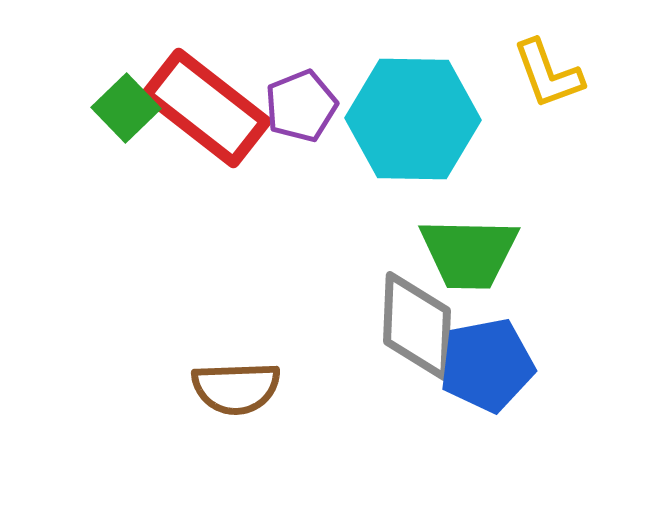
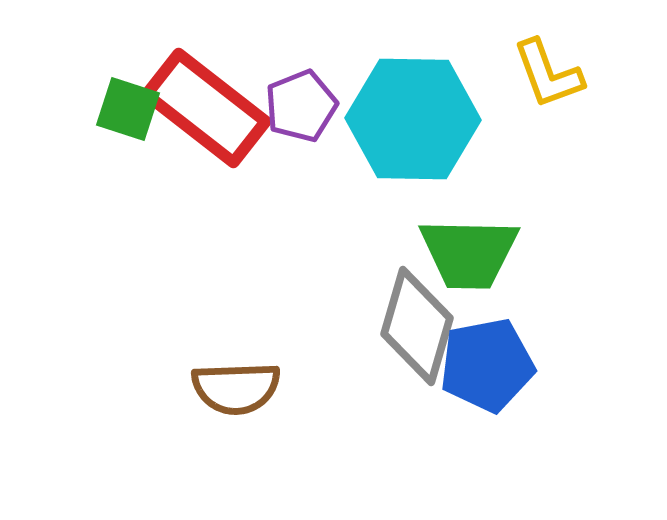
green square: moved 2 px right, 1 px down; rotated 28 degrees counterclockwise
gray diamond: rotated 14 degrees clockwise
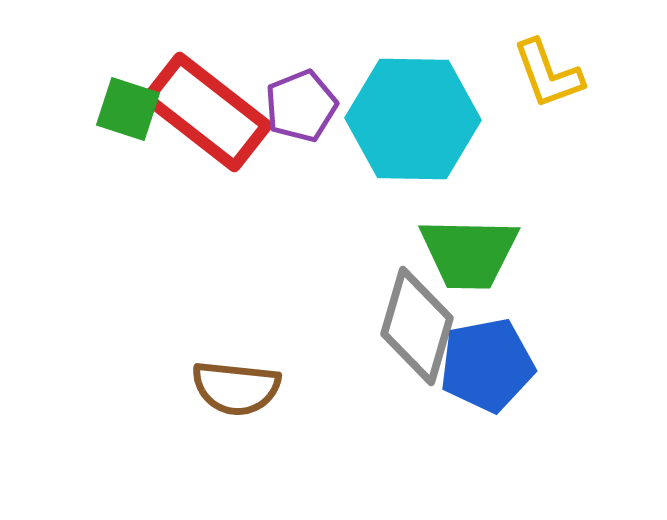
red rectangle: moved 1 px right, 4 px down
brown semicircle: rotated 8 degrees clockwise
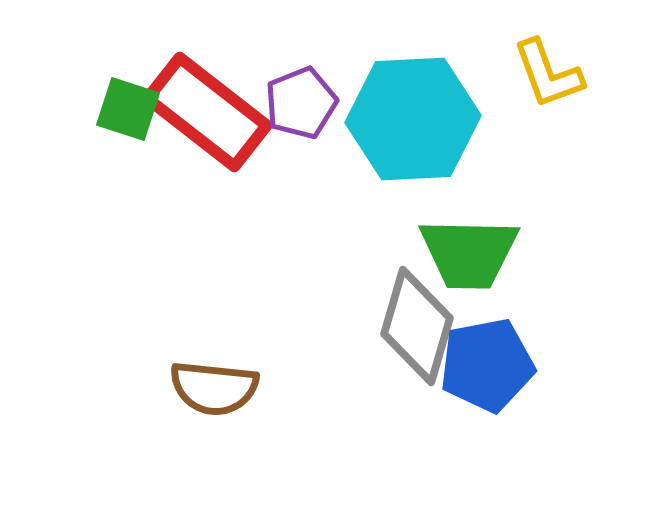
purple pentagon: moved 3 px up
cyan hexagon: rotated 4 degrees counterclockwise
brown semicircle: moved 22 px left
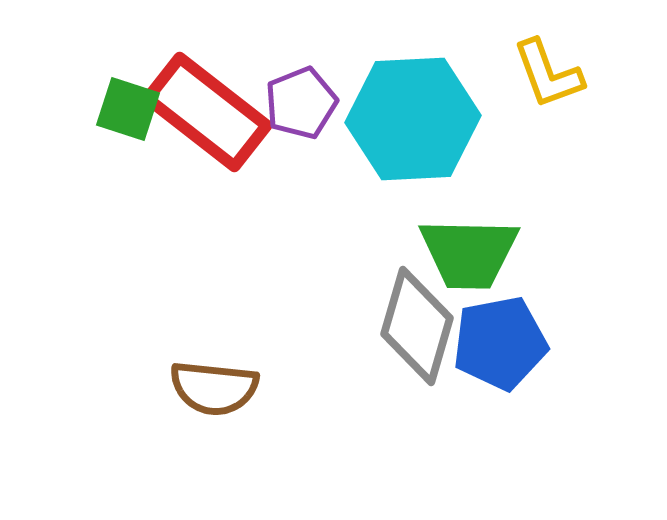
blue pentagon: moved 13 px right, 22 px up
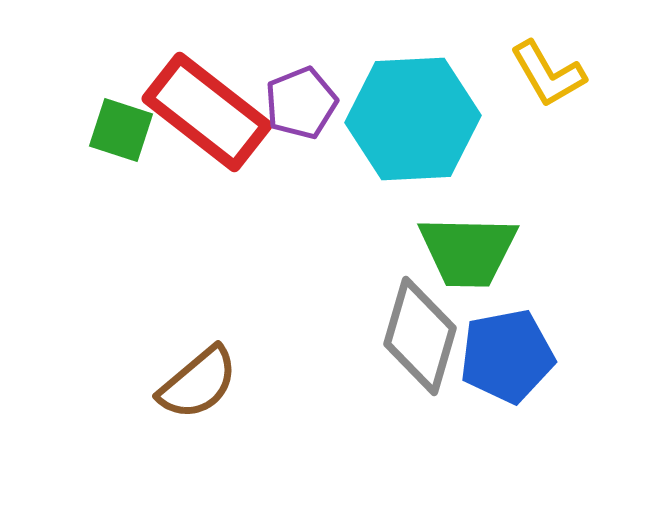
yellow L-shape: rotated 10 degrees counterclockwise
green square: moved 7 px left, 21 px down
green trapezoid: moved 1 px left, 2 px up
gray diamond: moved 3 px right, 10 px down
blue pentagon: moved 7 px right, 13 px down
brown semicircle: moved 16 px left, 5 px up; rotated 46 degrees counterclockwise
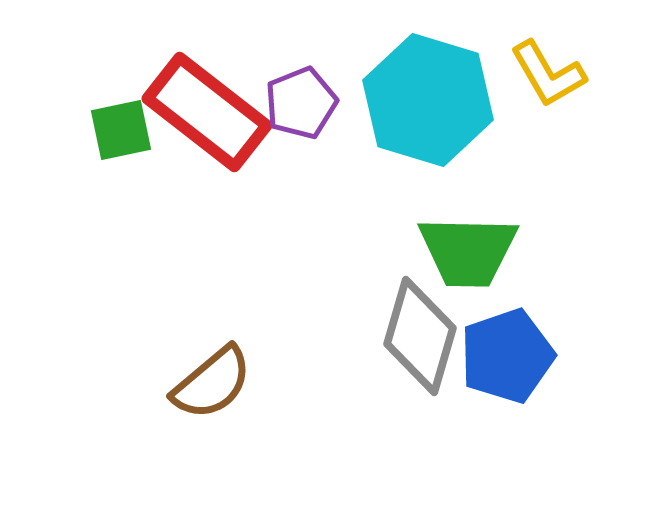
cyan hexagon: moved 15 px right, 19 px up; rotated 20 degrees clockwise
green square: rotated 30 degrees counterclockwise
blue pentagon: rotated 8 degrees counterclockwise
brown semicircle: moved 14 px right
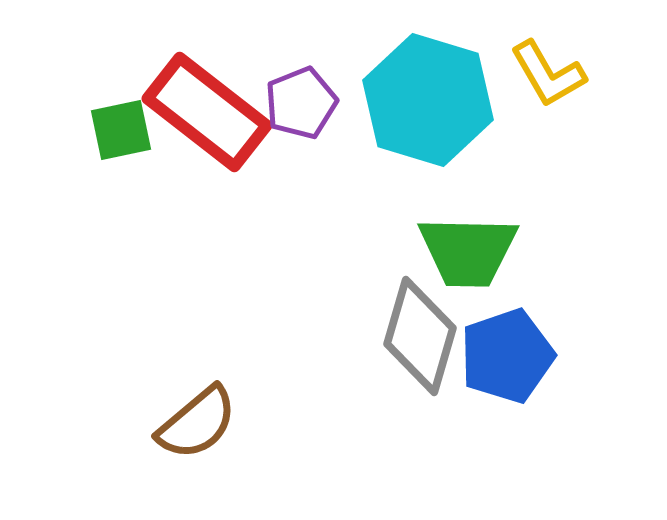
brown semicircle: moved 15 px left, 40 px down
